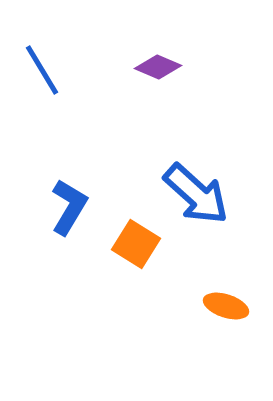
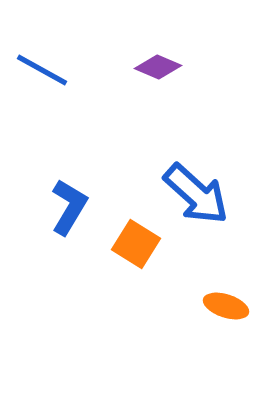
blue line: rotated 30 degrees counterclockwise
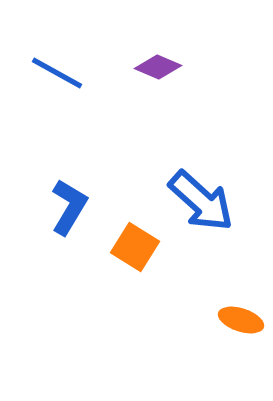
blue line: moved 15 px right, 3 px down
blue arrow: moved 5 px right, 7 px down
orange square: moved 1 px left, 3 px down
orange ellipse: moved 15 px right, 14 px down
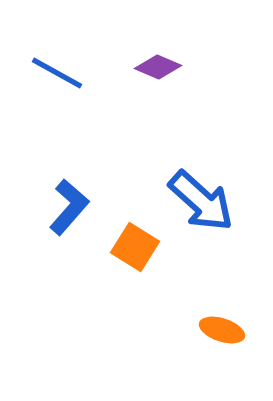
blue L-shape: rotated 10 degrees clockwise
orange ellipse: moved 19 px left, 10 px down
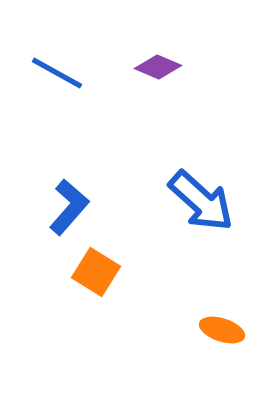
orange square: moved 39 px left, 25 px down
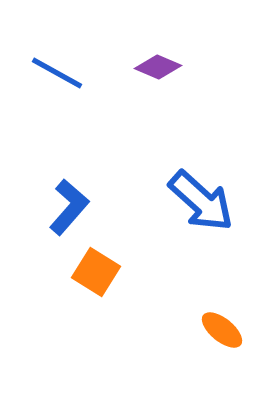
orange ellipse: rotated 21 degrees clockwise
